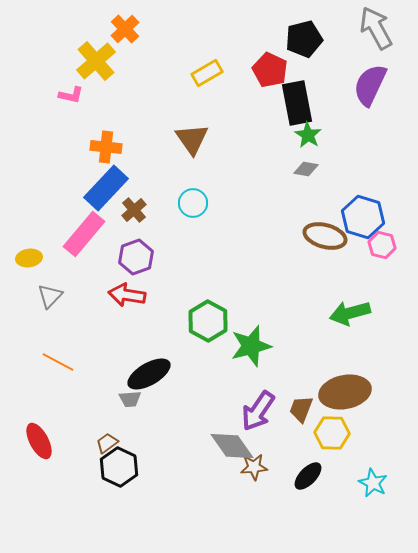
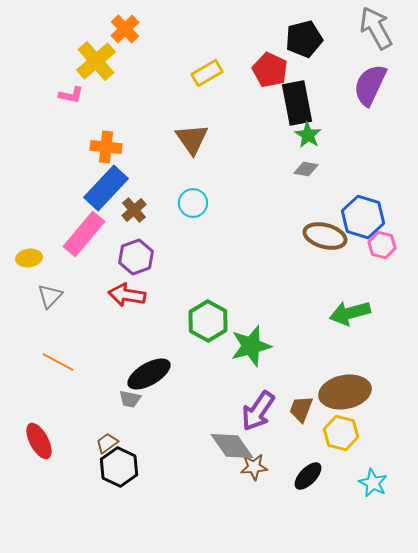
gray trapezoid at (130, 399): rotated 15 degrees clockwise
yellow hexagon at (332, 433): moved 9 px right; rotated 12 degrees clockwise
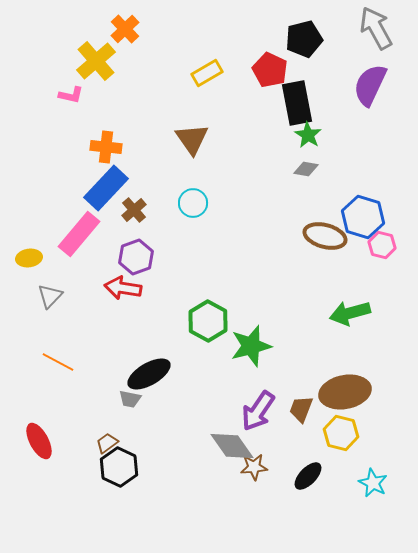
pink rectangle at (84, 234): moved 5 px left
red arrow at (127, 295): moved 4 px left, 7 px up
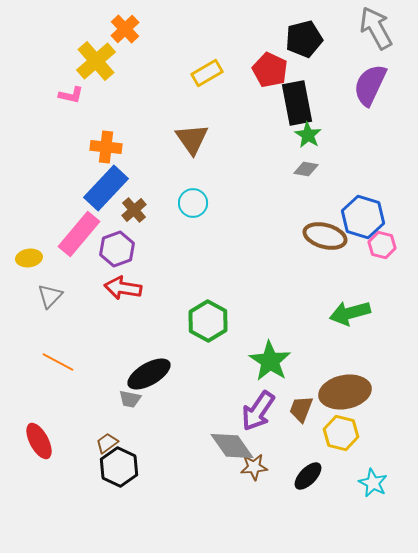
purple hexagon at (136, 257): moved 19 px left, 8 px up
green star at (251, 346): moved 19 px right, 15 px down; rotated 24 degrees counterclockwise
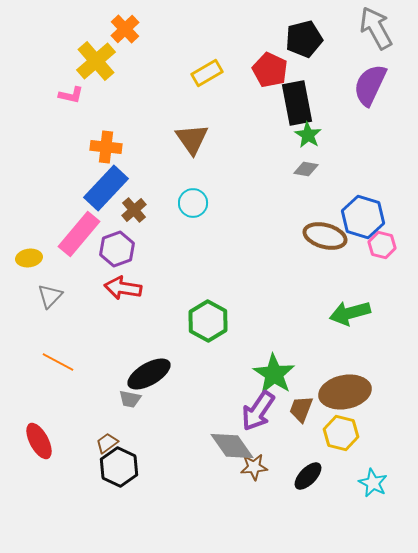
green star at (270, 361): moved 4 px right, 13 px down
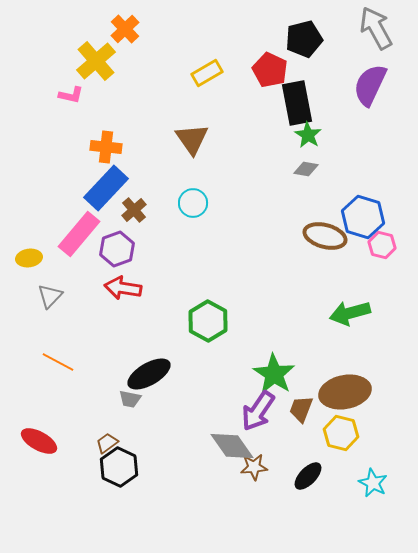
red ellipse at (39, 441): rotated 33 degrees counterclockwise
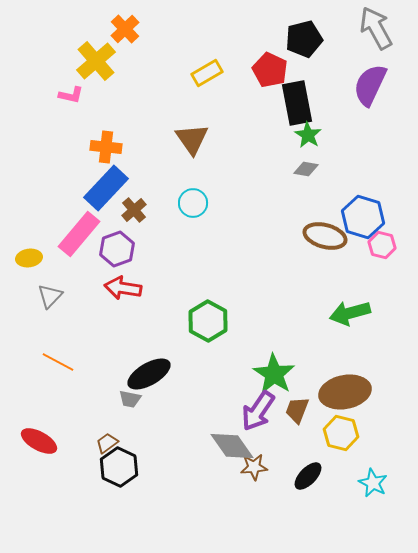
brown trapezoid at (301, 409): moved 4 px left, 1 px down
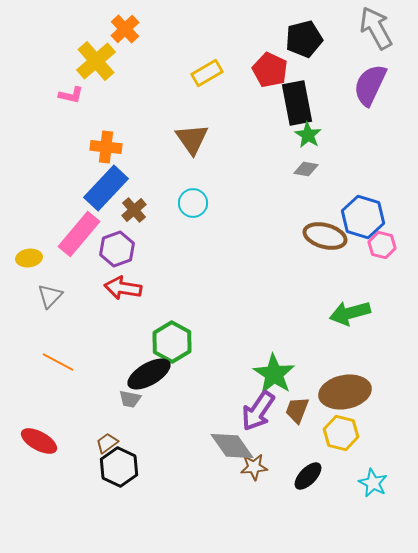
green hexagon at (208, 321): moved 36 px left, 21 px down
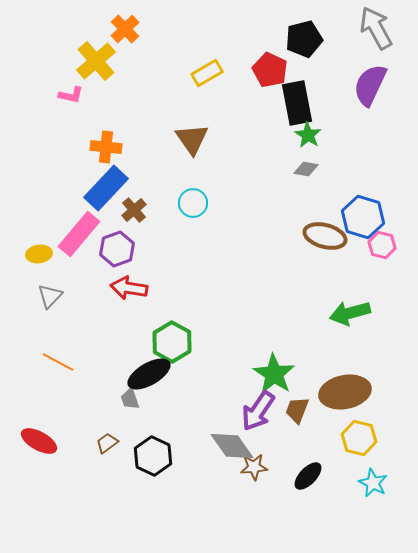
yellow ellipse at (29, 258): moved 10 px right, 4 px up
red arrow at (123, 288): moved 6 px right
gray trapezoid at (130, 399): rotated 60 degrees clockwise
yellow hexagon at (341, 433): moved 18 px right, 5 px down
black hexagon at (119, 467): moved 34 px right, 11 px up
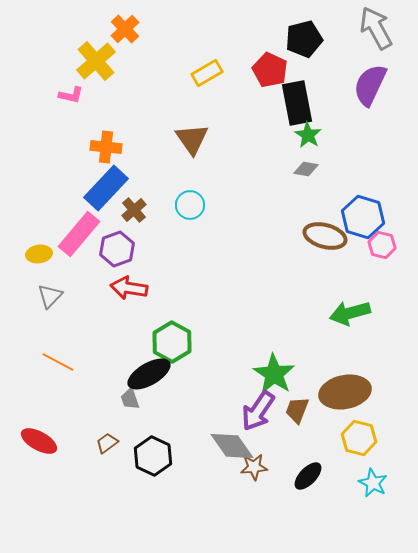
cyan circle at (193, 203): moved 3 px left, 2 px down
